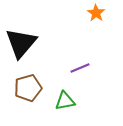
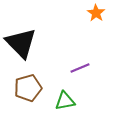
black triangle: rotated 24 degrees counterclockwise
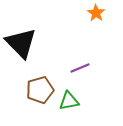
brown pentagon: moved 12 px right, 2 px down
green triangle: moved 4 px right
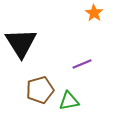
orange star: moved 2 px left
black triangle: rotated 12 degrees clockwise
purple line: moved 2 px right, 4 px up
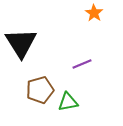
green triangle: moved 1 px left, 1 px down
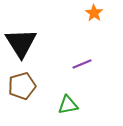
brown pentagon: moved 18 px left, 4 px up
green triangle: moved 3 px down
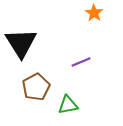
purple line: moved 1 px left, 2 px up
brown pentagon: moved 14 px right, 1 px down; rotated 12 degrees counterclockwise
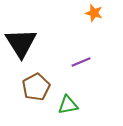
orange star: rotated 18 degrees counterclockwise
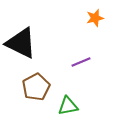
orange star: moved 1 px right, 5 px down; rotated 30 degrees counterclockwise
black triangle: rotated 32 degrees counterclockwise
green triangle: moved 1 px down
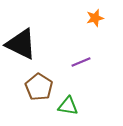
black triangle: moved 1 px down
brown pentagon: moved 3 px right; rotated 12 degrees counterclockwise
green triangle: rotated 20 degrees clockwise
